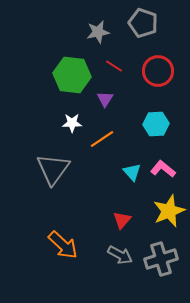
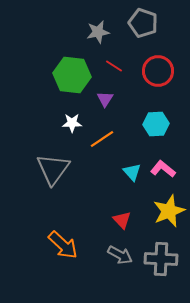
red triangle: rotated 24 degrees counterclockwise
gray cross: rotated 20 degrees clockwise
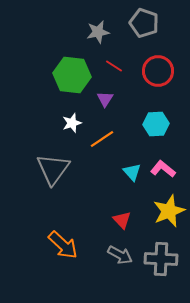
gray pentagon: moved 1 px right
white star: rotated 18 degrees counterclockwise
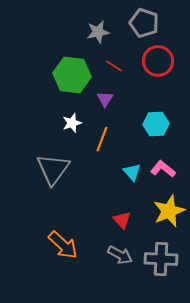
red circle: moved 10 px up
orange line: rotated 35 degrees counterclockwise
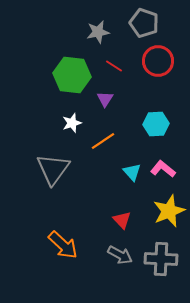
orange line: moved 1 px right, 2 px down; rotated 35 degrees clockwise
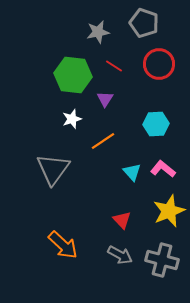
red circle: moved 1 px right, 3 px down
green hexagon: moved 1 px right
white star: moved 4 px up
gray cross: moved 1 px right, 1 px down; rotated 12 degrees clockwise
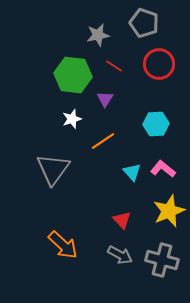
gray star: moved 3 px down
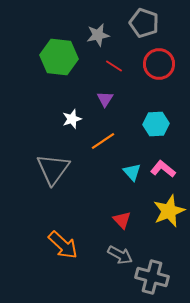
green hexagon: moved 14 px left, 18 px up
gray cross: moved 10 px left, 17 px down
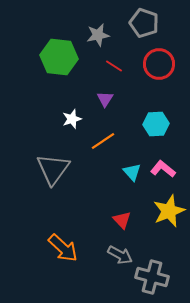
orange arrow: moved 3 px down
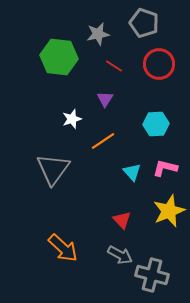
gray star: moved 1 px up
pink L-shape: moved 2 px right, 1 px up; rotated 25 degrees counterclockwise
gray cross: moved 2 px up
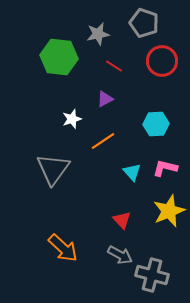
red circle: moved 3 px right, 3 px up
purple triangle: rotated 30 degrees clockwise
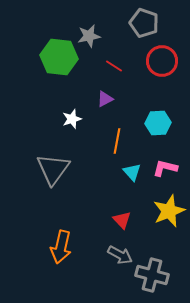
gray star: moved 9 px left, 2 px down
cyan hexagon: moved 2 px right, 1 px up
orange line: moved 14 px right; rotated 45 degrees counterclockwise
orange arrow: moved 2 px left, 1 px up; rotated 60 degrees clockwise
